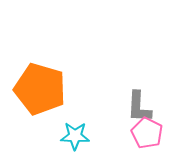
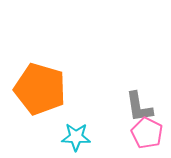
gray L-shape: rotated 12 degrees counterclockwise
cyan star: moved 1 px right, 1 px down
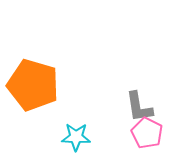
orange pentagon: moved 7 px left, 4 px up
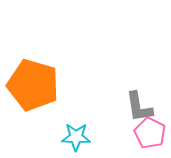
pink pentagon: moved 3 px right
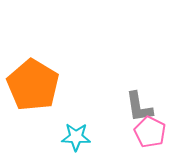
orange pentagon: rotated 15 degrees clockwise
pink pentagon: moved 1 px up
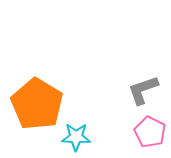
orange pentagon: moved 4 px right, 19 px down
gray L-shape: moved 4 px right, 17 px up; rotated 80 degrees clockwise
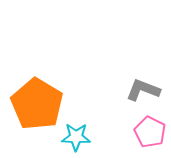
gray L-shape: rotated 40 degrees clockwise
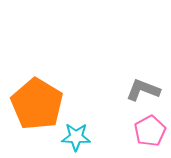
pink pentagon: moved 1 px up; rotated 16 degrees clockwise
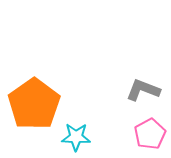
orange pentagon: moved 3 px left; rotated 6 degrees clockwise
pink pentagon: moved 3 px down
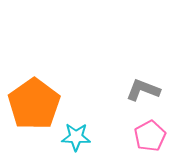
pink pentagon: moved 2 px down
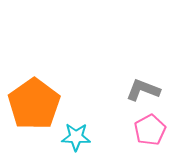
pink pentagon: moved 6 px up
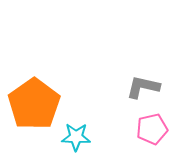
gray L-shape: moved 3 px up; rotated 8 degrees counterclockwise
pink pentagon: moved 2 px right, 1 px up; rotated 16 degrees clockwise
